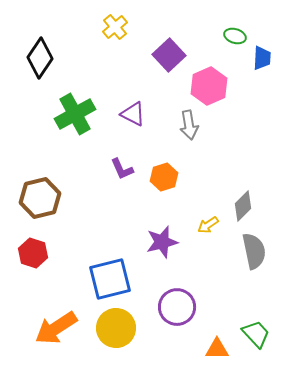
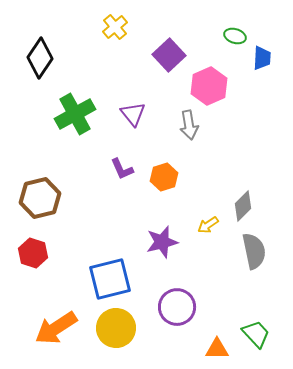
purple triangle: rotated 24 degrees clockwise
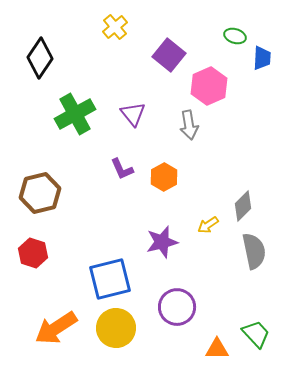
purple square: rotated 8 degrees counterclockwise
orange hexagon: rotated 12 degrees counterclockwise
brown hexagon: moved 5 px up
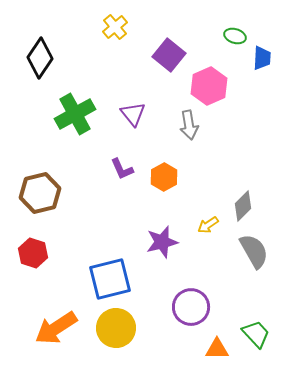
gray semicircle: rotated 18 degrees counterclockwise
purple circle: moved 14 px right
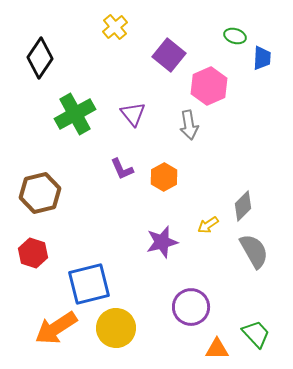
blue square: moved 21 px left, 5 px down
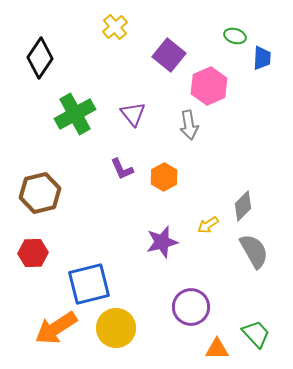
red hexagon: rotated 20 degrees counterclockwise
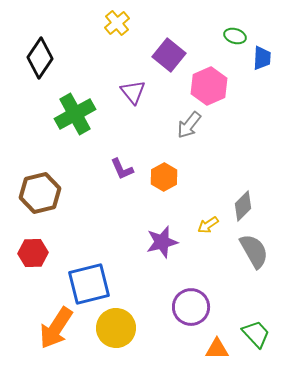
yellow cross: moved 2 px right, 4 px up
purple triangle: moved 22 px up
gray arrow: rotated 48 degrees clockwise
orange arrow: rotated 24 degrees counterclockwise
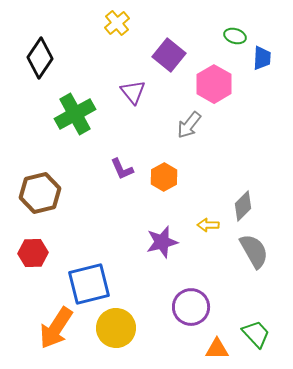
pink hexagon: moved 5 px right, 2 px up; rotated 6 degrees counterclockwise
yellow arrow: rotated 35 degrees clockwise
